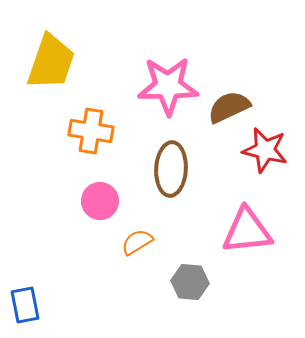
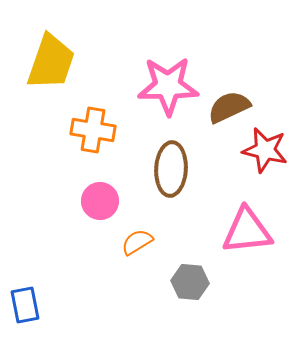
orange cross: moved 2 px right, 1 px up
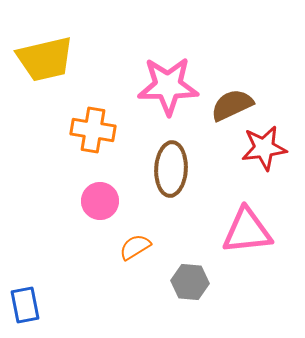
yellow trapezoid: moved 6 px left, 3 px up; rotated 58 degrees clockwise
brown semicircle: moved 3 px right, 2 px up
red star: moved 1 px left, 2 px up; rotated 21 degrees counterclockwise
orange semicircle: moved 2 px left, 5 px down
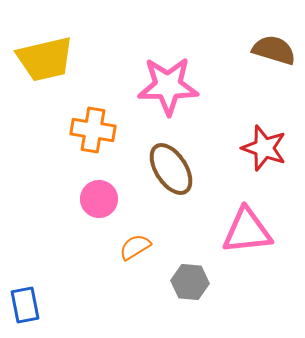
brown semicircle: moved 42 px right, 55 px up; rotated 42 degrees clockwise
red star: rotated 27 degrees clockwise
brown ellipse: rotated 36 degrees counterclockwise
pink circle: moved 1 px left, 2 px up
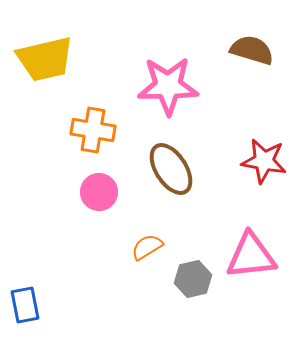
brown semicircle: moved 22 px left
red star: moved 13 px down; rotated 9 degrees counterclockwise
pink circle: moved 7 px up
pink triangle: moved 4 px right, 25 px down
orange semicircle: moved 12 px right
gray hexagon: moved 3 px right, 3 px up; rotated 18 degrees counterclockwise
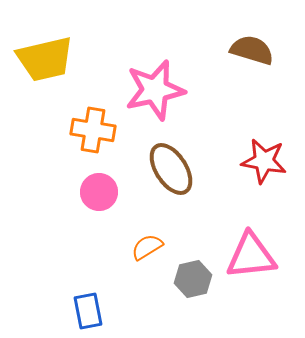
pink star: moved 13 px left, 4 px down; rotated 12 degrees counterclockwise
blue rectangle: moved 63 px right, 6 px down
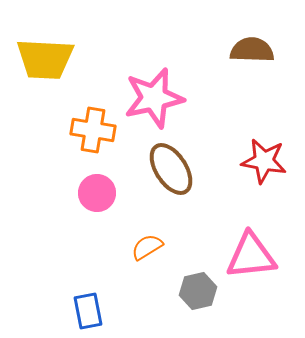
brown semicircle: rotated 15 degrees counterclockwise
yellow trapezoid: rotated 16 degrees clockwise
pink star: moved 1 px left, 8 px down
pink circle: moved 2 px left, 1 px down
gray hexagon: moved 5 px right, 12 px down
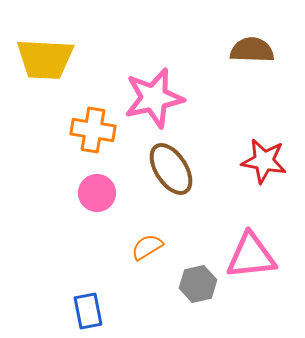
gray hexagon: moved 7 px up
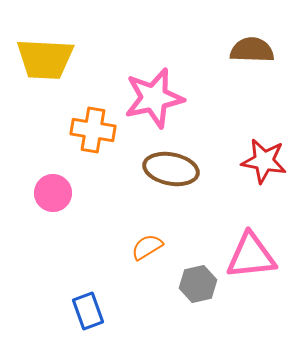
brown ellipse: rotated 46 degrees counterclockwise
pink circle: moved 44 px left
blue rectangle: rotated 9 degrees counterclockwise
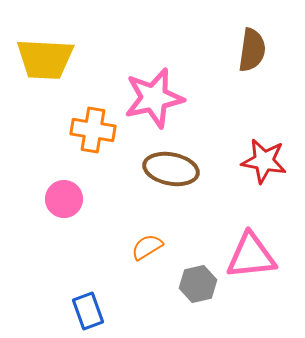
brown semicircle: rotated 96 degrees clockwise
pink circle: moved 11 px right, 6 px down
